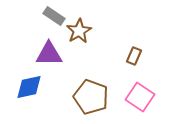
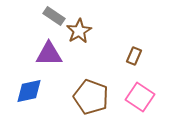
blue diamond: moved 4 px down
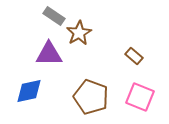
brown star: moved 2 px down
brown rectangle: rotated 72 degrees counterclockwise
pink square: rotated 12 degrees counterclockwise
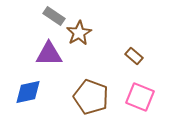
blue diamond: moved 1 px left, 1 px down
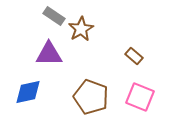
brown star: moved 2 px right, 4 px up
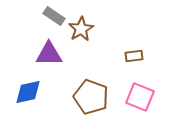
brown rectangle: rotated 48 degrees counterclockwise
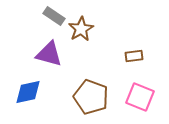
purple triangle: rotated 16 degrees clockwise
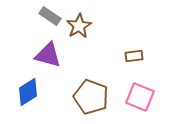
gray rectangle: moved 4 px left
brown star: moved 2 px left, 3 px up
purple triangle: moved 1 px left, 1 px down
blue diamond: rotated 20 degrees counterclockwise
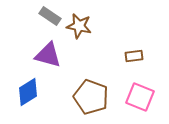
brown star: rotated 30 degrees counterclockwise
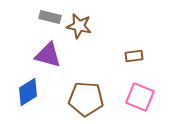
gray rectangle: moved 1 px down; rotated 20 degrees counterclockwise
brown pentagon: moved 5 px left, 2 px down; rotated 16 degrees counterclockwise
